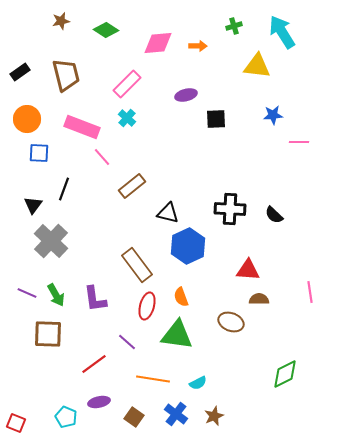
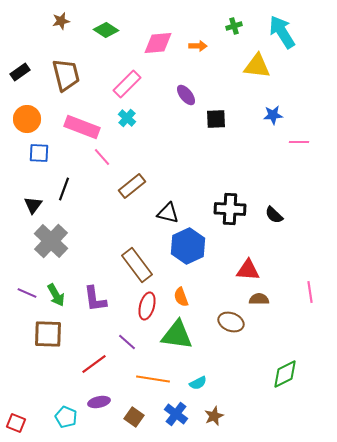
purple ellipse at (186, 95): rotated 65 degrees clockwise
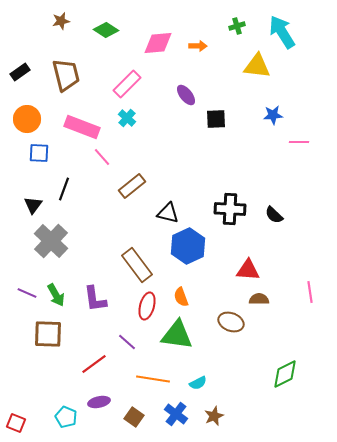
green cross at (234, 26): moved 3 px right
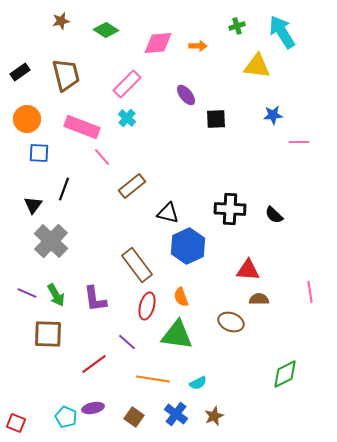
purple ellipse at (99, 402): moved 6 px left, 6 px down
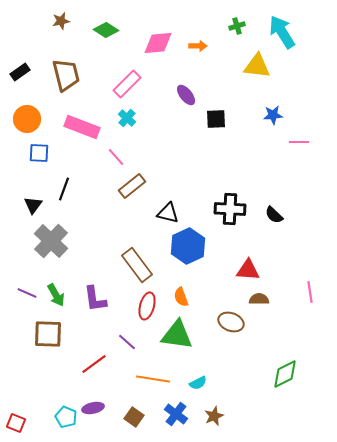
pink line at (102, 157): moved 14 px right
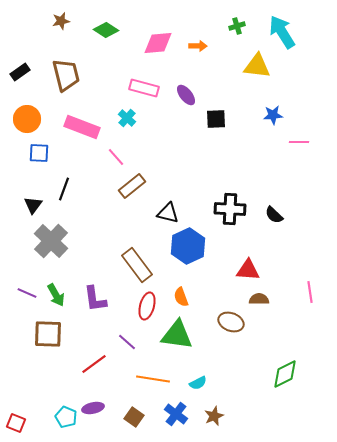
pink rectangle at (127, 84): moved 17 px right, 4 px down; rotated 60 degrees clockwise
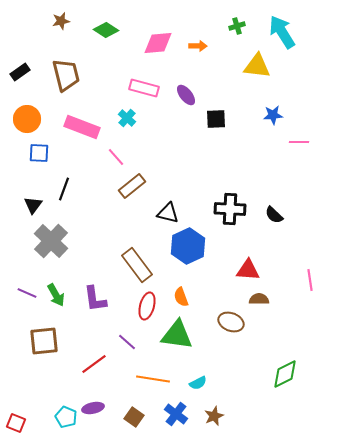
pink line at (310, 292): moved 12 px up
brown square at (48, 334): moved 4 px left, 7 px down; rotated 8 degrees counterclockwise
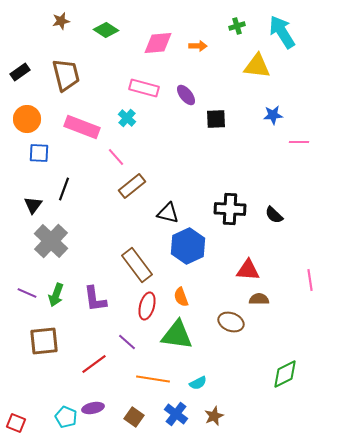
green arrow at (56, 295): rotated 50 degrees clockwise
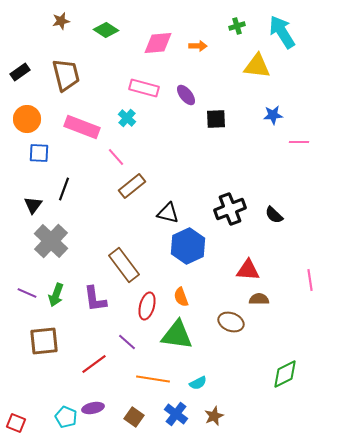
black cross at (230, 209): rotated 24 degrees counterclockwise
brown rectangle at (137, 265): moved 13 px left
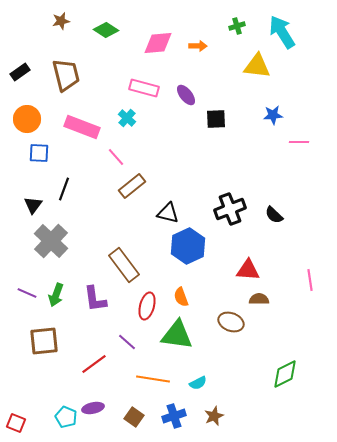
blue cross at (176, 414): moved 2 px left, 2 px down; rotated 35 degrees clockwise
